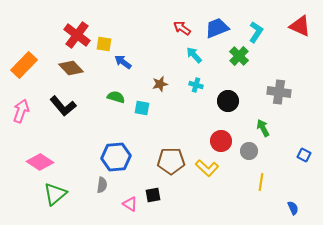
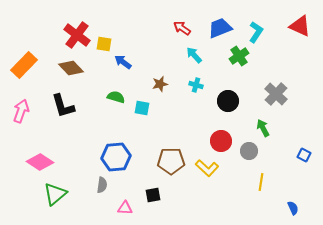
blue trapezoid: moved 3 px right
green cross: rotated 12 degrees clockwise
gray cross: moved 3 px left, 2 px down; rotated 35 degrees clockwise
black L-shape: rotated 24 degrees clockwise
pink triangle: moved 5 px left, 4 px down; rotated 28 degrees counterclockwise
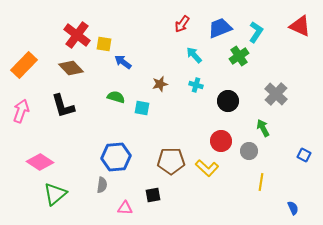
red arrow: moved 4 px up; rotated 90 degrees counterclockwise
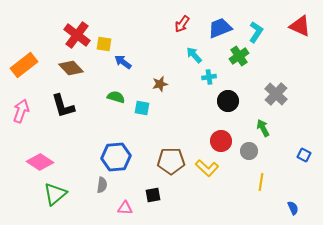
orange rectangle: rotated 8 degrees clockwise
cyan cross: moved 13 px right, 8 px up; rotated 24 degrees counterclockwise
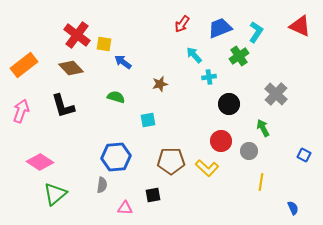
black circle: moved 1 px right, 3 px down
cyan square: moved 6 px right, 12 px down; rotated 21 degrees counterclockwise
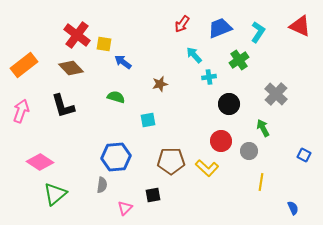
cyan L-shape: moved 2 px right
green cross: moved 4 px down
pink triangle: rotated 49 degrees counterclockwise
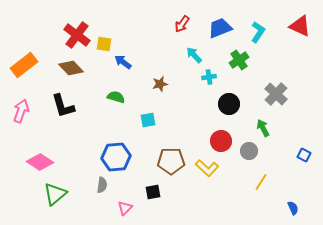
yellow line: rotated 24 degrees clockwise
black square: moved 3 px up
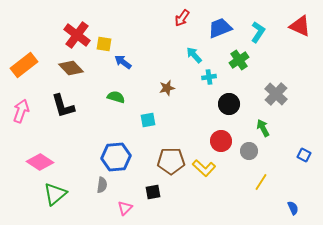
red arrow: moved 6 px up
brown star: moved 7 px right, 4 px down
yellow L-shape: moved 3 px left
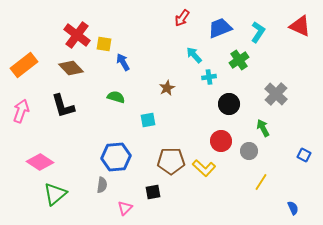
blue arrow: rotated 24 degrees clockwise
brown star: rotated 14 degrees counterclockwise
